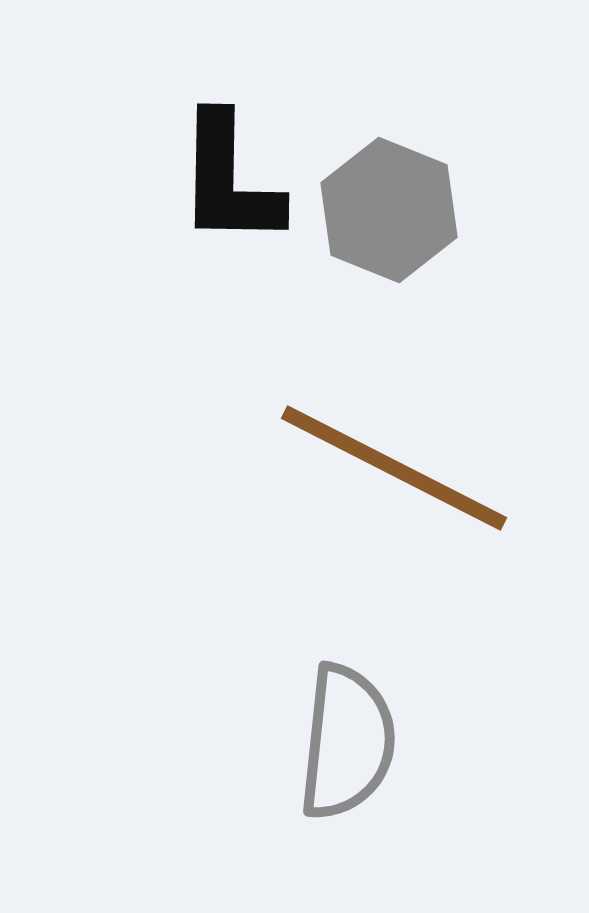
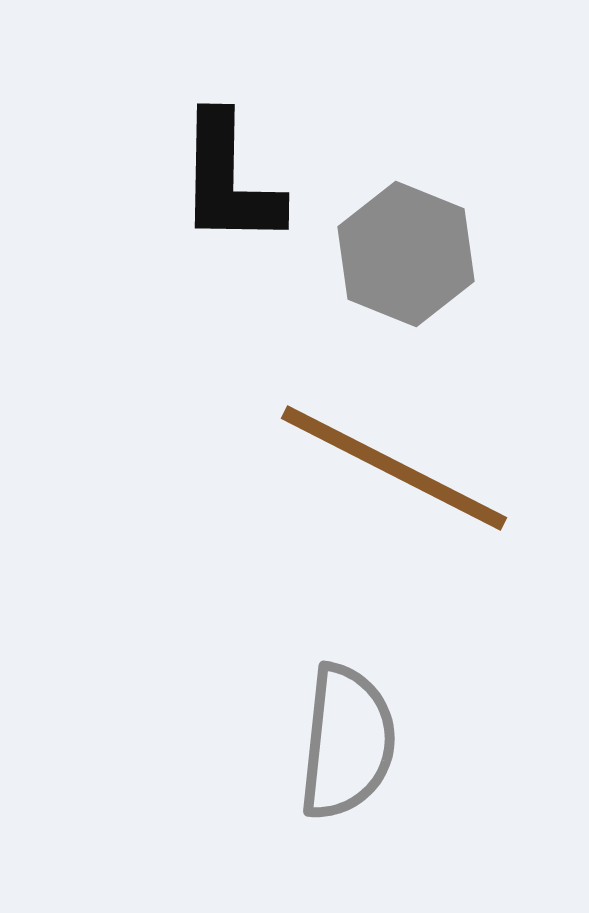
gray hexagon: moved 17 px right, 44 px down
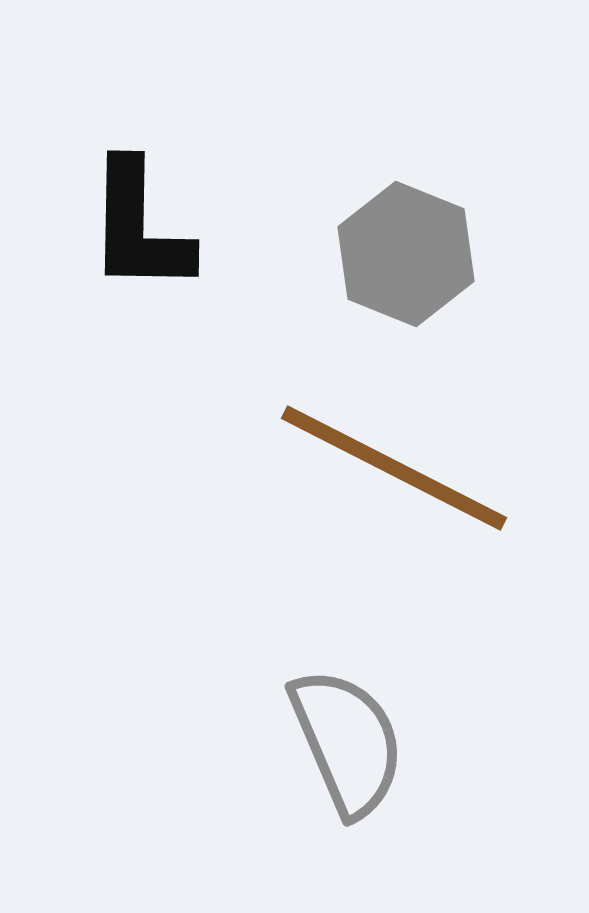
black L-shape: moved 90 px left, 47 px down
gray semicircle: rotated 29 degrees counterclockwise
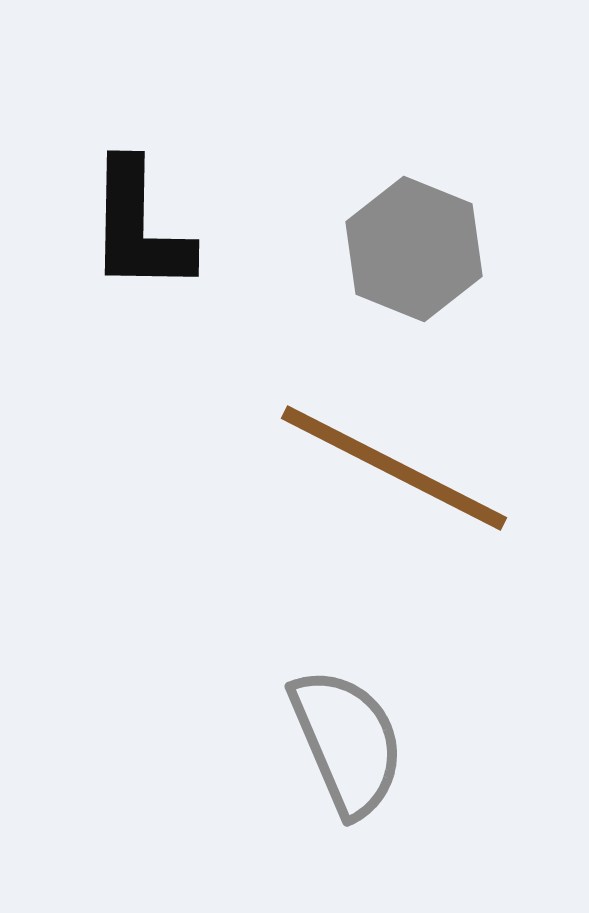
gray hexagon: moved 8 px right, 5 px up
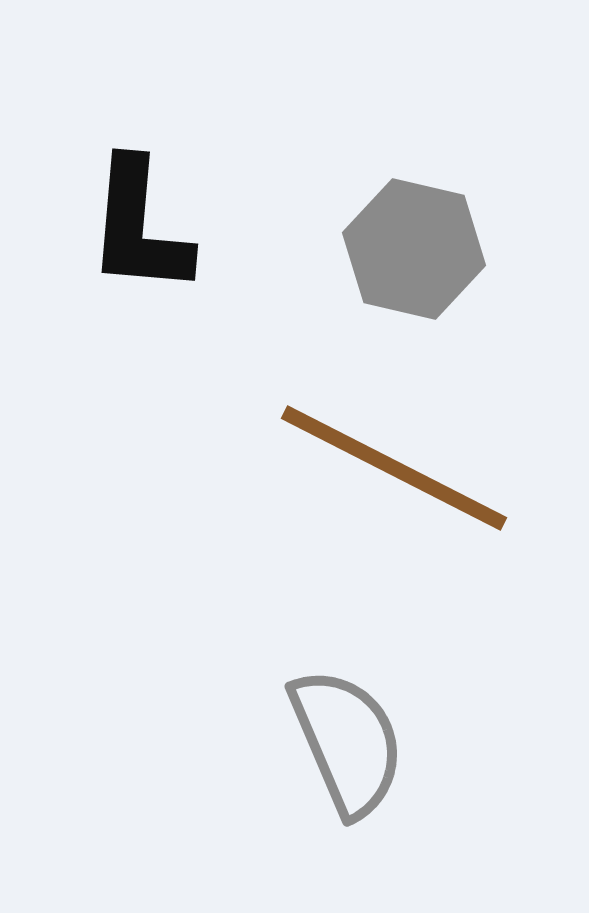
black L-shape: rotated 4 degrees clockwise
gray hexagon: rotated 9 degrees counterclockwise
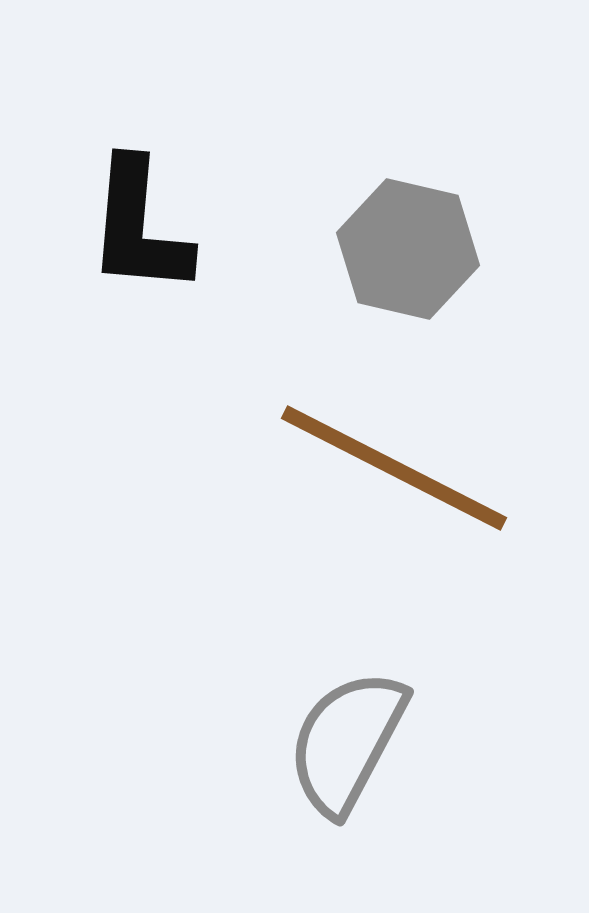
gray hexagon: moved 6 px left
gray semicircle: rotated 129 degrees counterclockwise
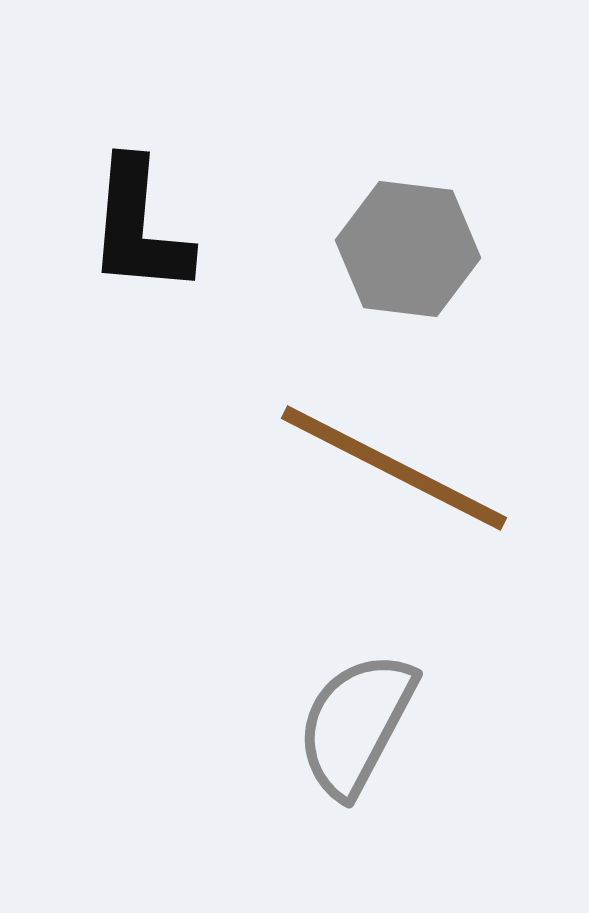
gray hexagon: rotated 6 degrees counterclockwise
gray semicircle: moved 9 px right, 18 px up
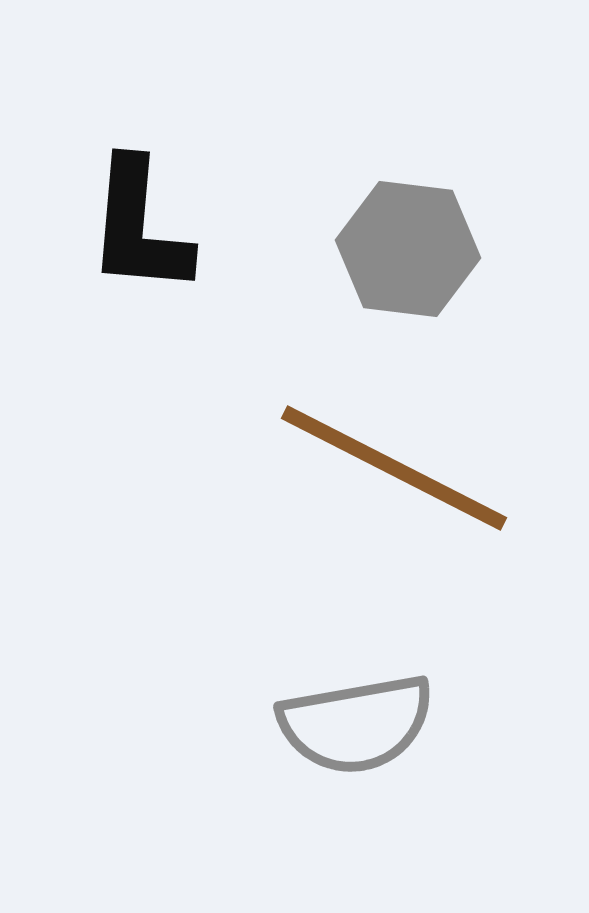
gray semicircle: rotated 128 degrees counterclockwise
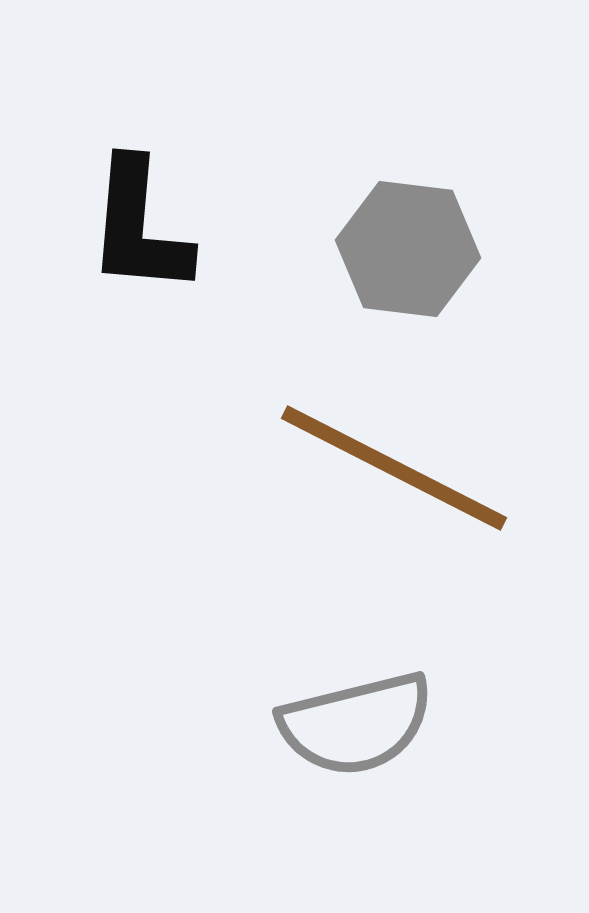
gray semicircle: rotated 4 degrees counterclockwise
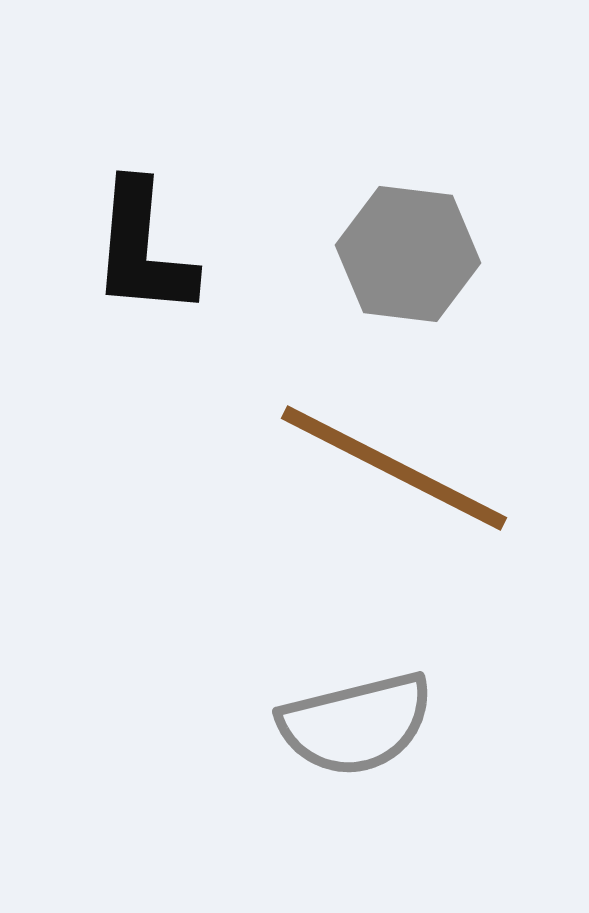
black L-shape: moved 4 px right, 22 px down
gray hexagon: moved 5 px down
